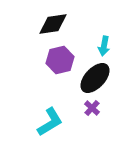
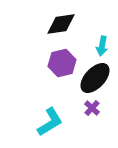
black diamond: moved 8 px right
cyan arrow: moved 2 px left
purple hexagon: moved 2 px right, 3 px down
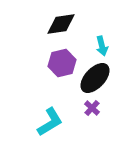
cyan arrow: rotated 24 degrees counterclockwise
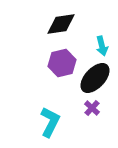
cyan L-shape: rotated 32 degrees counterclockwise
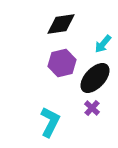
cyan arrow: moved 1 px right, 2 px up; rotated 54 degrees clockwise
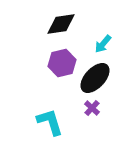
cyan L-shape: rotated 44 degrees counterclockwise
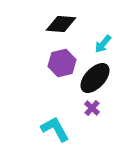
black diamond: rotated 12 degrees clockwise
cyan L-shape: moved 5 px right, 7 px down; rotated 12 degrees counterclockwise
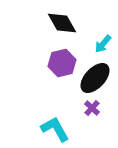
black diamond: moved 1 px right, 1 px up; rotated 56 degrees clockwise
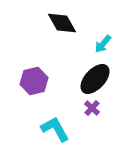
purple hexagon: moved 28 px left, 18 px down
black ellipse: moved 1 px down
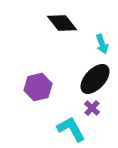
black diamond: rotated 8 degrees counterclockwise
cyan arrow: moved 1 px left; rotated 60 degrees counterclockwise
purple hexagon: moved 4 px right, 6 px down
cyan L-shape: moved 16 px right
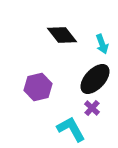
black diamond: moved 12 px down
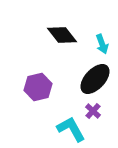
purple cross: moved 1 px right, 3 px down
